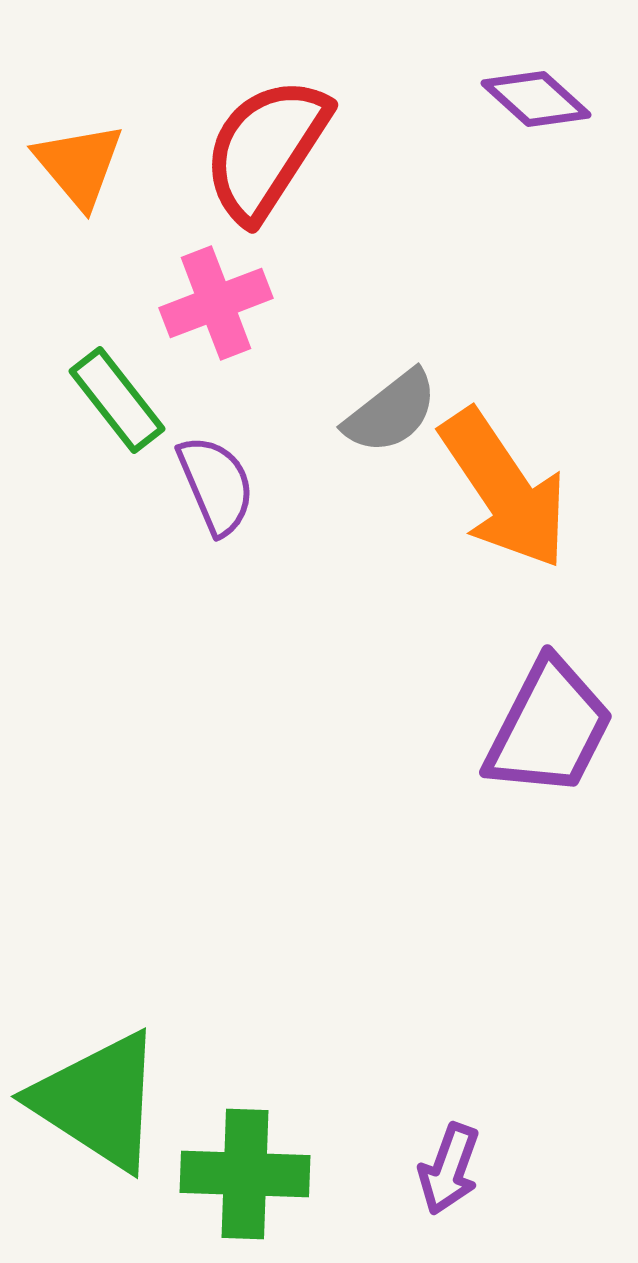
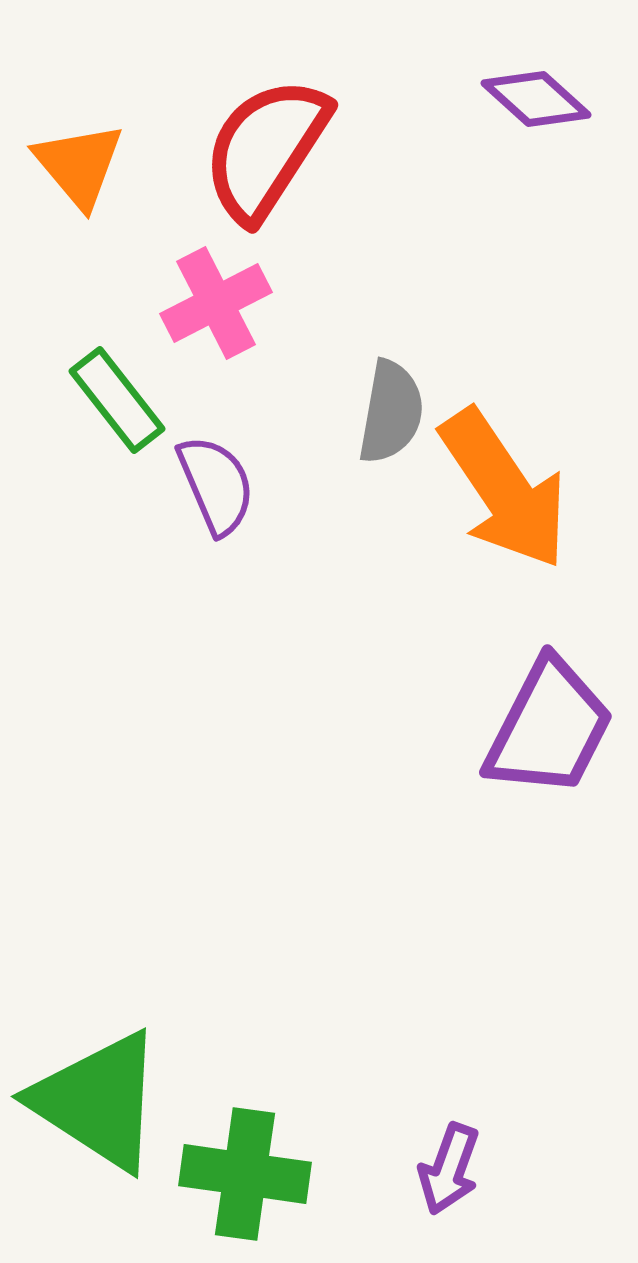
pink cross: rotated 6 degrees counterclockwise
gray semicircle: rotated 42 degrees counterclockwise
green cross: rotated 6 degrees clockwise
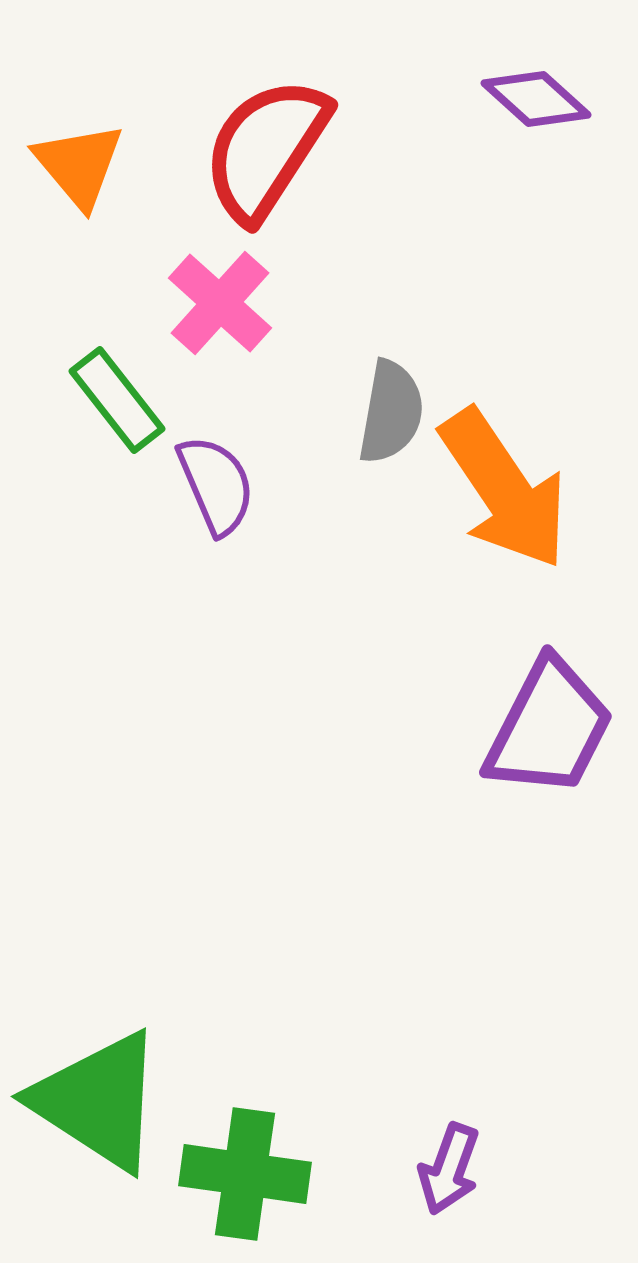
pink cross: moved 4 px right; rotated 21 degrees counterclockwise
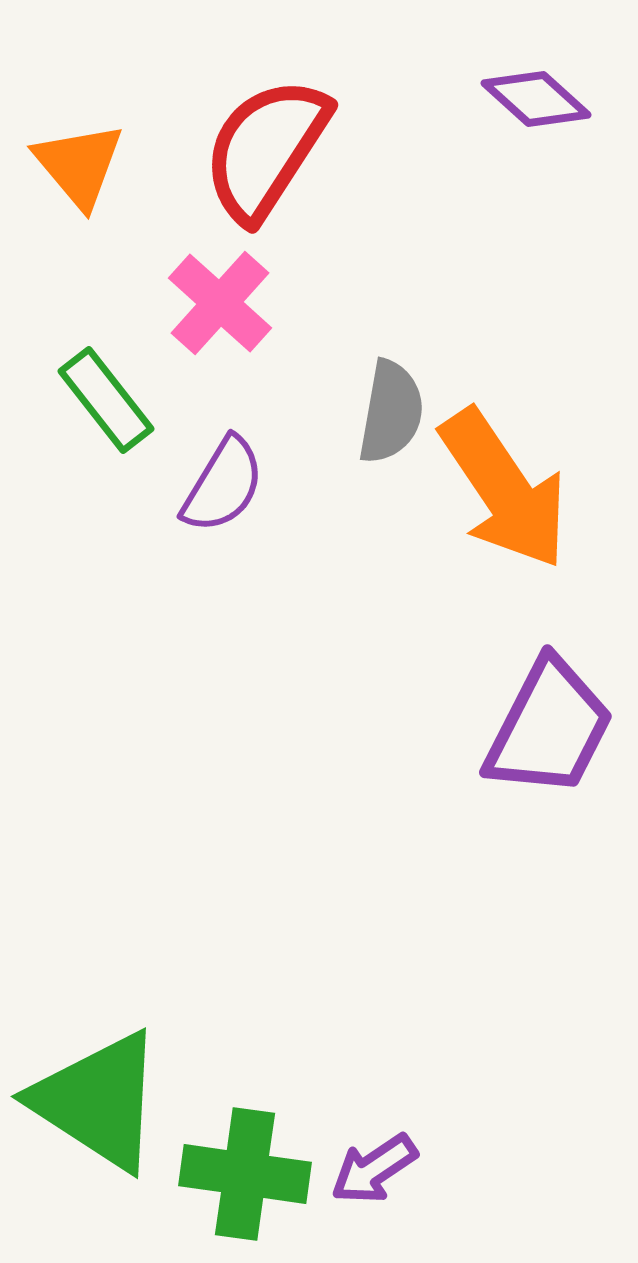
green rectangle: moved 11 px left
purple semicircle: moved 7 px right; rotated 54 degrees clockwise
purple arrow: moved 75 px left; rotated 36 degrees clockwise
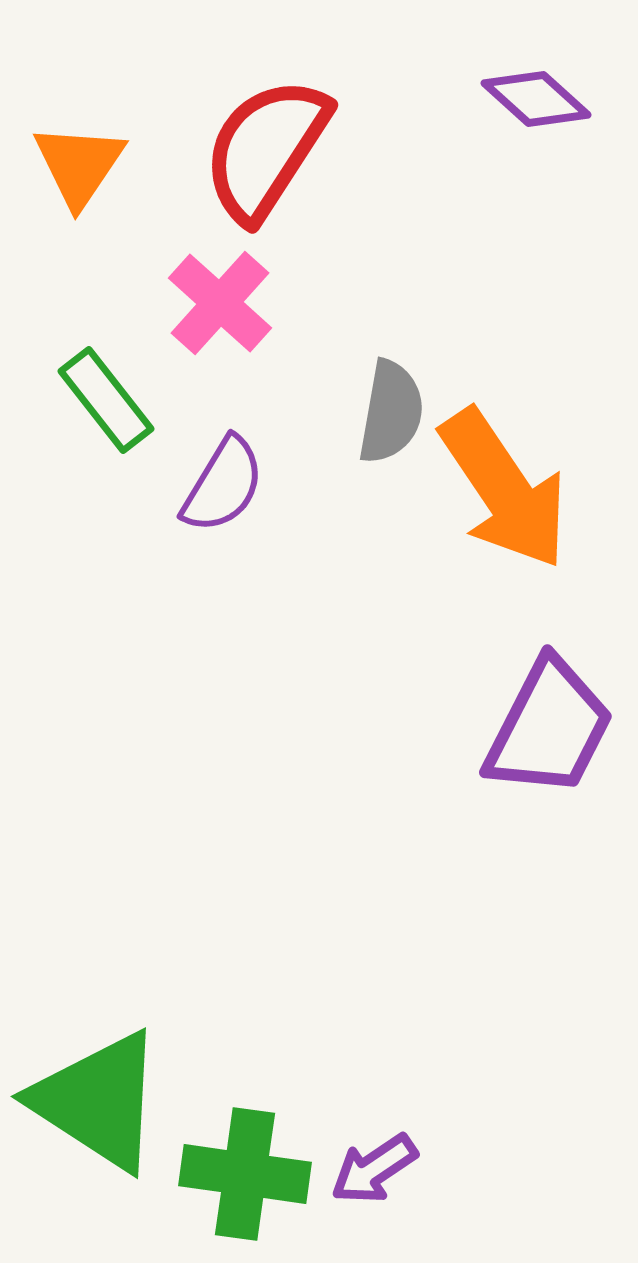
orange triangle: rotated 14 degrees clockwise
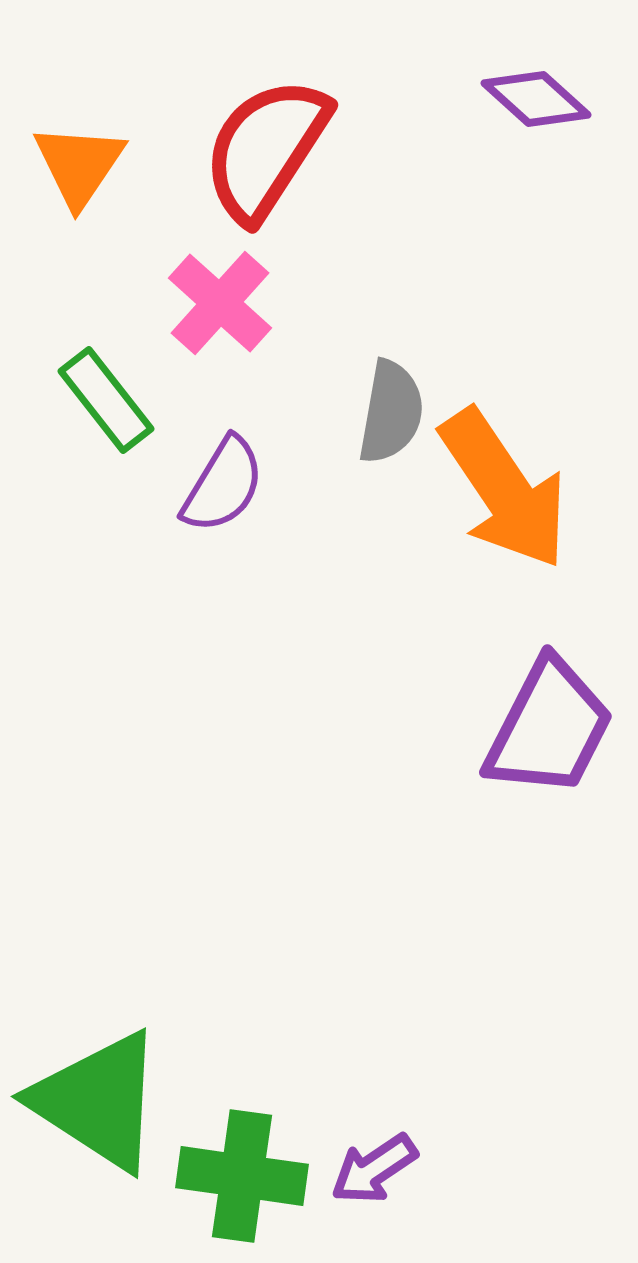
green cross: moved 3 px left, 2 px down
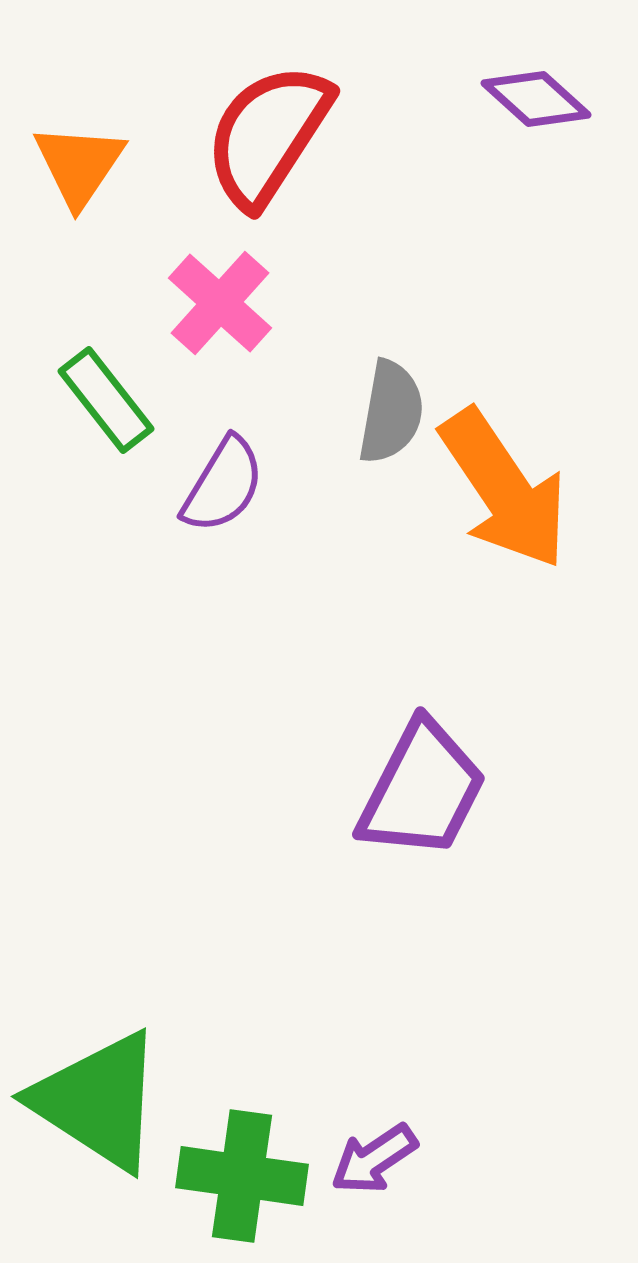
red semicircle: moved 2 px right, 14 px up
purple trapezoid: moved 127 px left, 62 px down
purple arrow: moved 10 px up
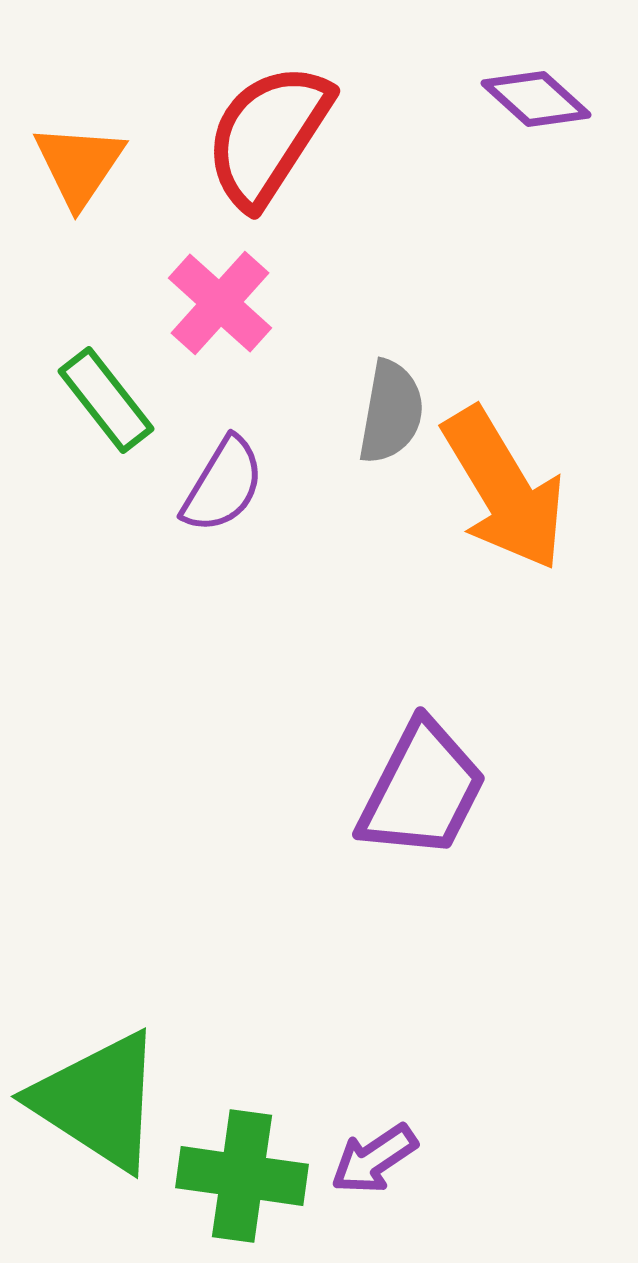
orange arrow: rotated 3 degrees clockwise
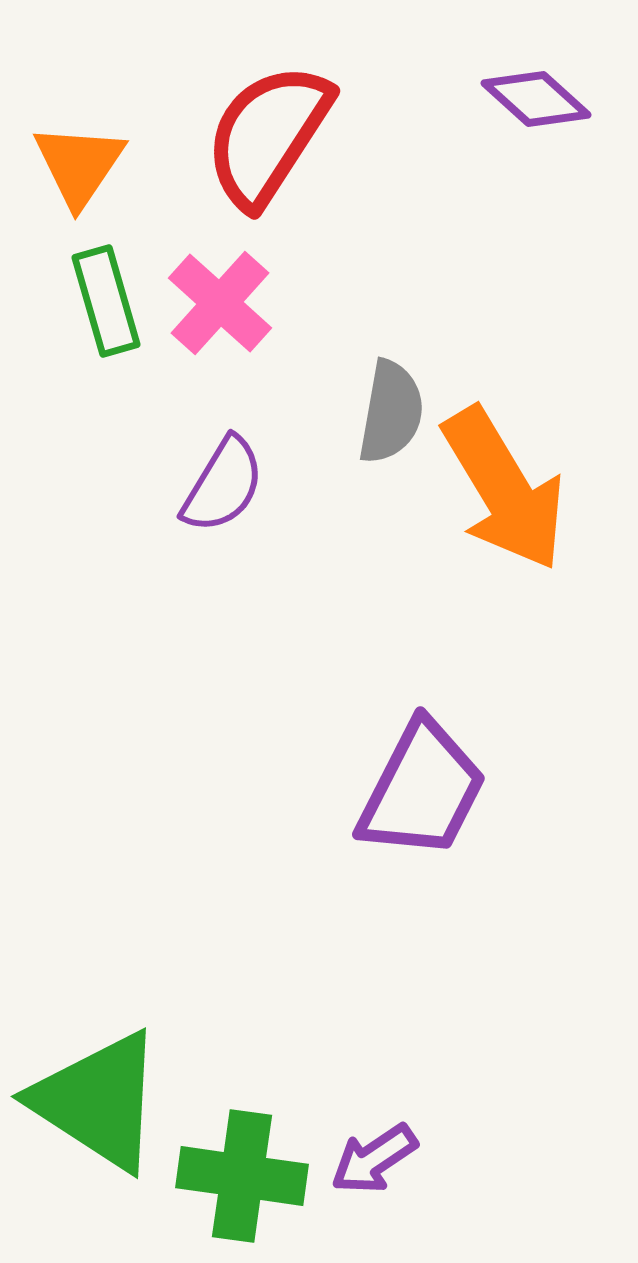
green rectangle: moved 99 px up; rotated 22 degrees clockwise
